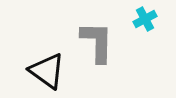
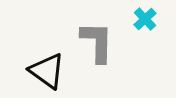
cyan cross: rotated 15 degrees counterclockwise
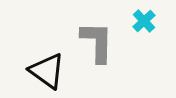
cyan cross: moved 1 px left, 2 px down
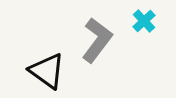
gray L-shape: moved 2 px up; rotated 36 degrees clockwise
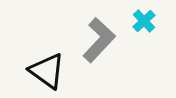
gray L-shape: moved 2 px right; rotated 6 degrees clockwise
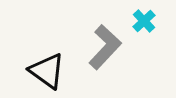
gray L-shape: moved 6 px right, 7 px down
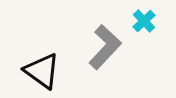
black triangle: moved 5 px left
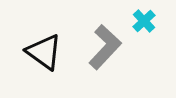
black triangle: moved 2 px right, 19 px up
